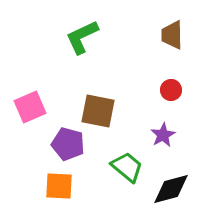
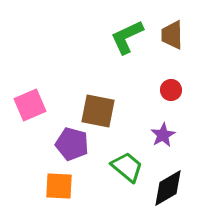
green L-shape: moved 45 px right
pink square: moved 2 px up
purple pentagon: moved 4 px right
black diamond: moved 3 px left, 1 px up; rotated 15 degrees counterclockwise
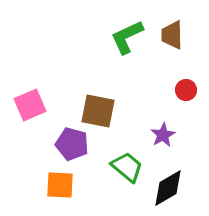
red circle: moved 15 px right
orange square: moved 1 px right, 1 px up
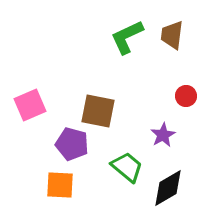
brown trapezoid: rotated 8 degrees clockwise
red circle: moved 6 px down
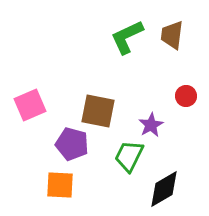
purple star: moved 12 px left, 10 px up
green trapezoid: moved 2 px right, 11 px up; rotated 104 degrees counterclockwise
black diamond: moved 4 px left, 1 px down
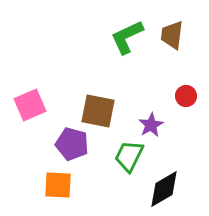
orange square: moved 2 px left
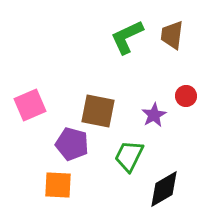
purple star: moved 3 px right, 10 px up
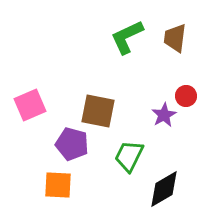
brown trapezoid: moved 3 px right, 3 px down
purple star: moved 10 px right
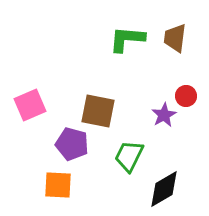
green L-shape: moved 2 px down; rotated 30 degrees clockwise
